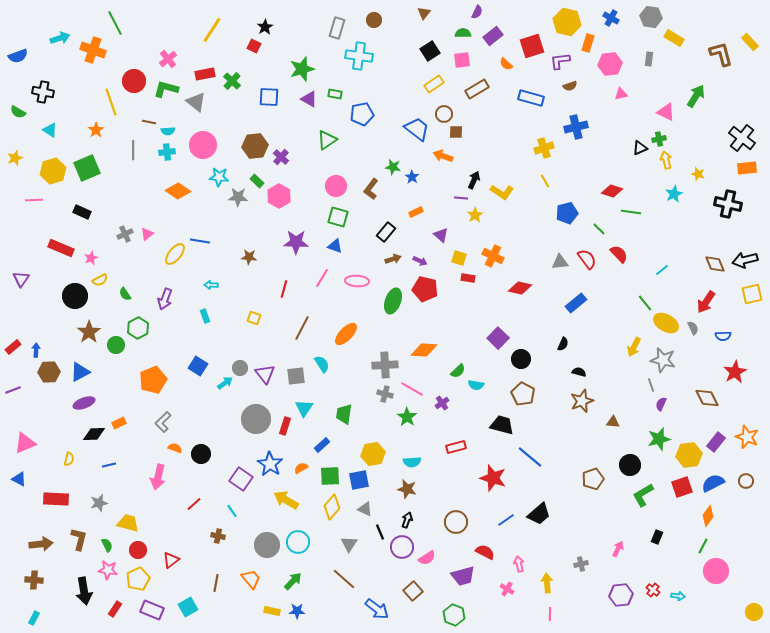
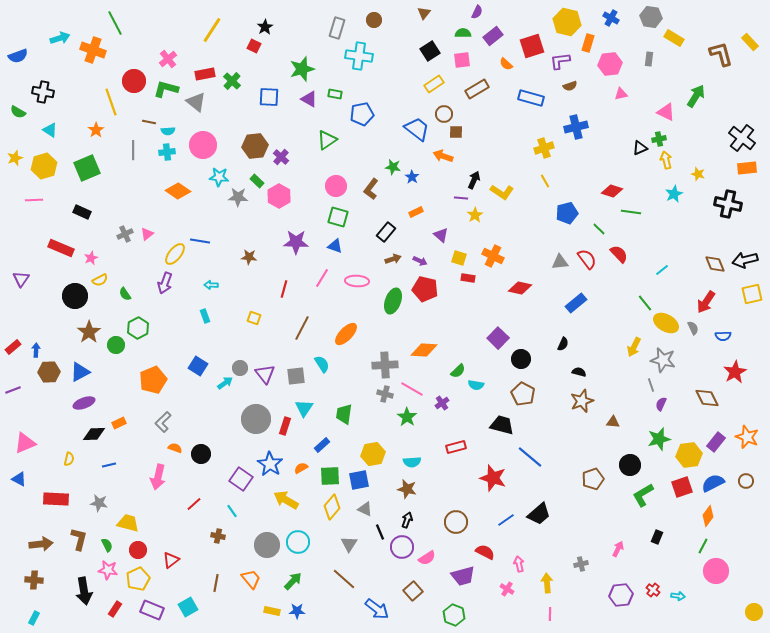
yellow hexagon at (53, 171): moved 9 px left, 5 px up
purple arrow at (165, 299): moved 16 px up
gray star at (99, 503): rotated 24 degrees clockwise
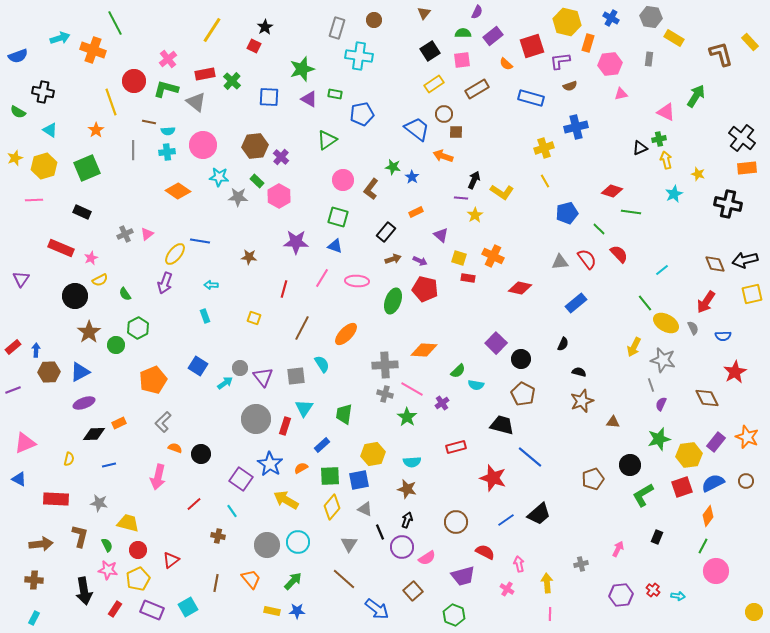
pink circle at (336, 186): moved 7 px right, 6 px up
purple square at (498, 338): moved 2 px left, 5 px down
purple triangle at (265, 374): moved 2 px left, 3 px down
brown L-shape at (79, 539): moved 1 px right, 3 px up
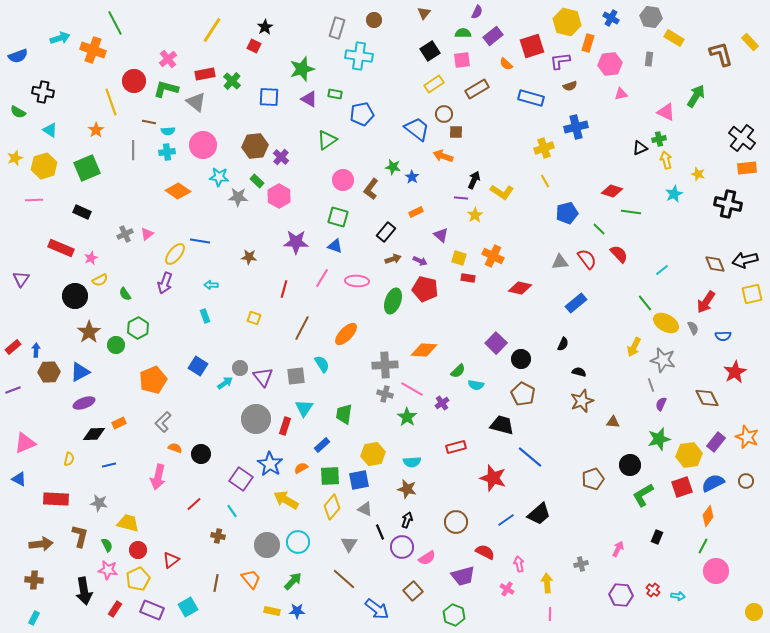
purple hexagon at (621, 595): rotated 10 degrees clockwise
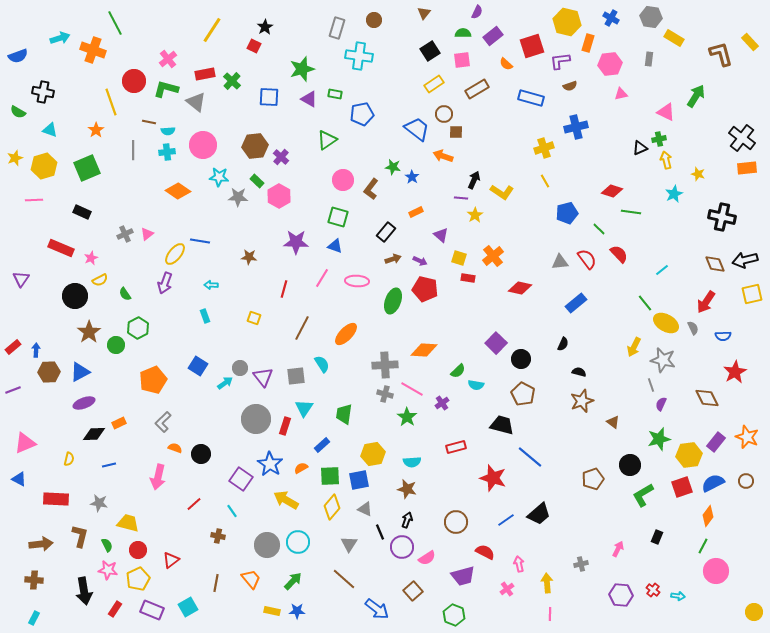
cyan triangle at (50, 130): rotated 14 degrees counterclockwise
black cross at (728, 204): moved 6 px left, 13 px down
orange cross at (493, 256): rotated 25 degrees clockwise
brown triangle at (613, 422): rotated 32 degrees clockwise
pink cross at (507, 589): rotated 24 degrees clockwise
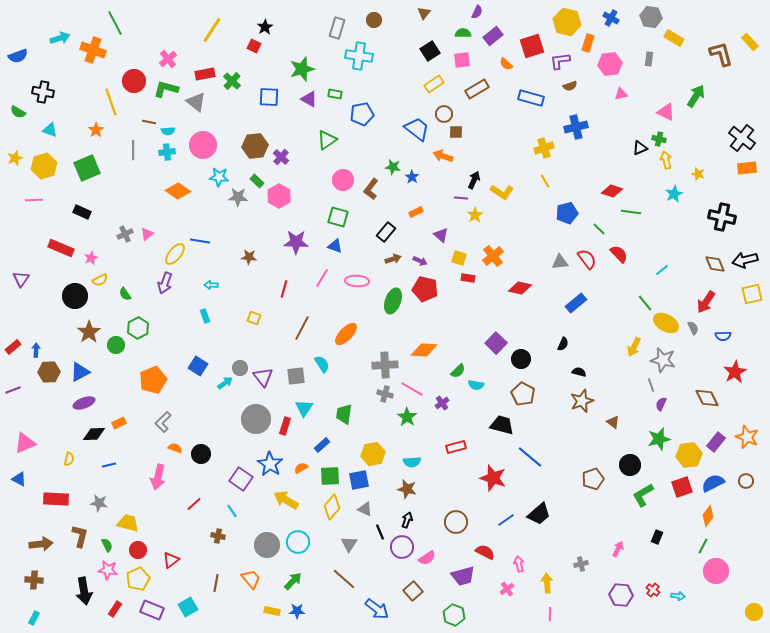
green cross at (659, 139): rotated 24 degrees clockwise
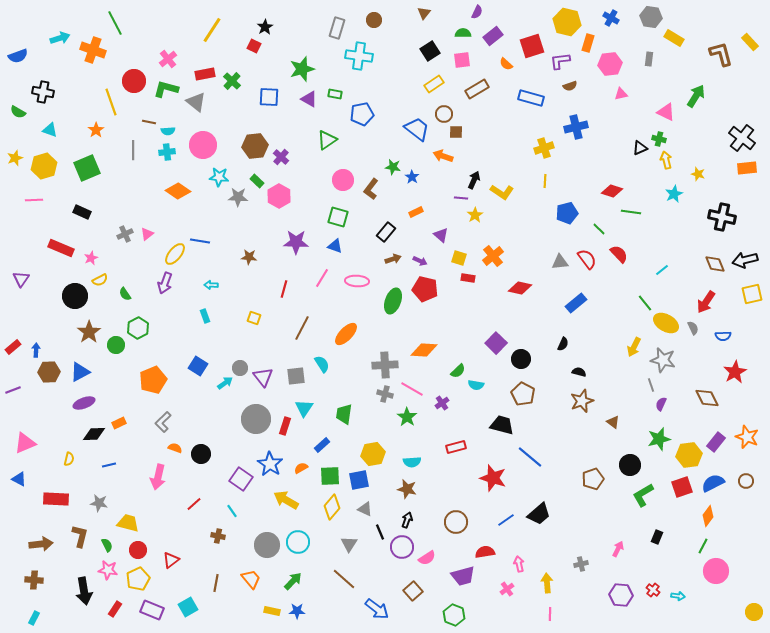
yellow line at (545, 181): rotated 32 degrees clockwise
red semicircle at (485, 552): rotated 36 degrees counterclockwise
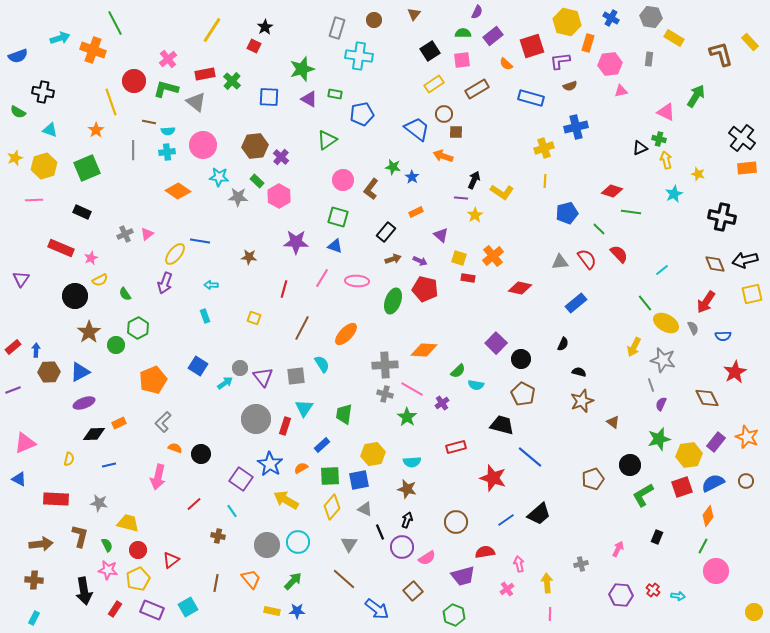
brown triangle at (424, 13): moved 10 px left, 1 px down
pink triangle at (621, 94): moved 3 px up
